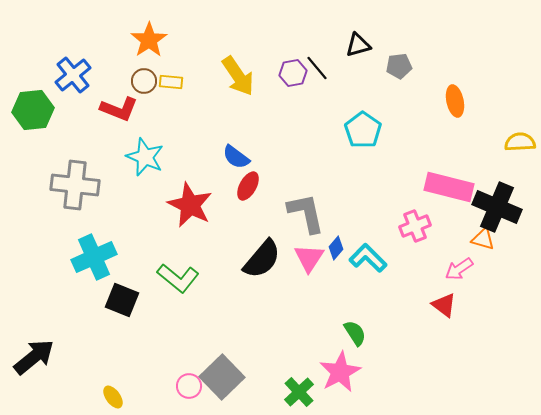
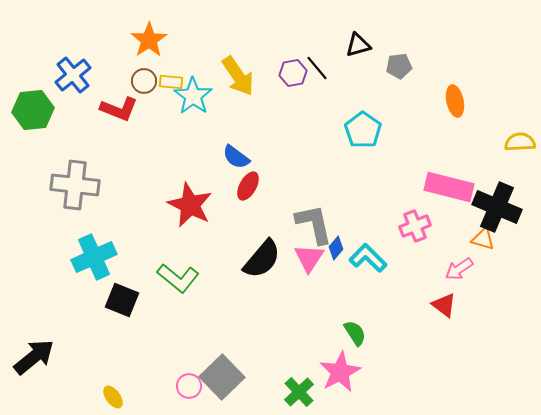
cyan star: moved 48 px right, 61 px up; rotated 12 degrees clockwise
gray L-shape: moved 8 px right, 11 px down
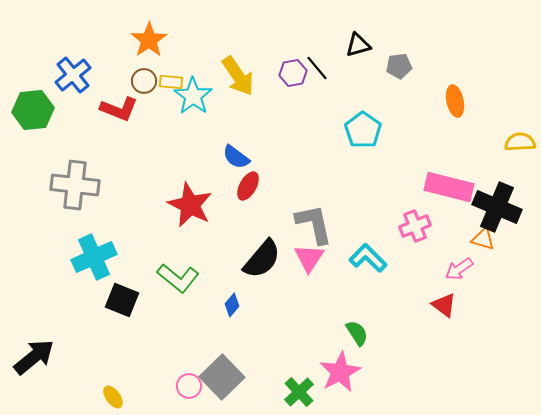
blue diamond: moved 104 px left, 57 px down
green semicircle: moved 2 px right
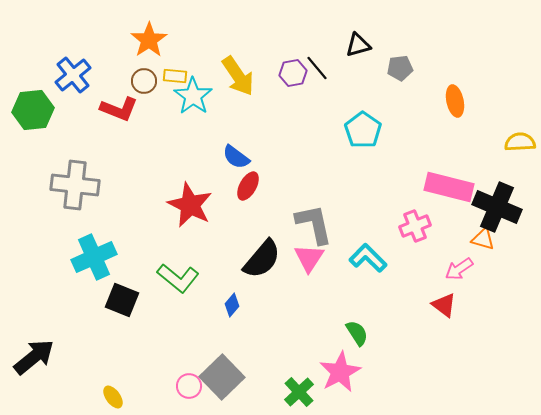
gray pentagon: moved 1 px right, 2 px down
yellow rectangle: moved 4 px right, 6 px up
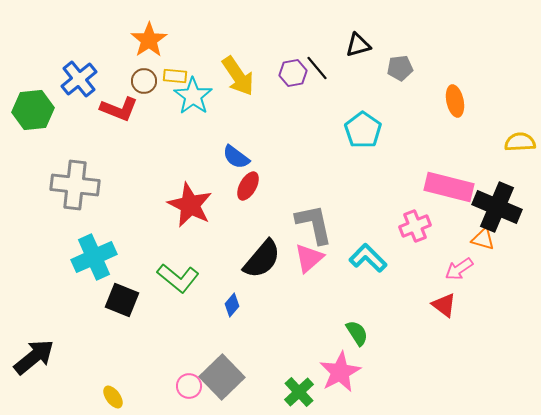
blue cross: moved 6 px right, 4 px down
pink triangle: rotated 16 degrees clockwise
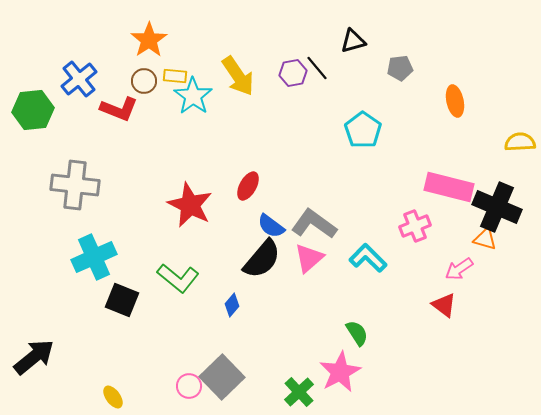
black triangle: moved 5 px left, 4 px up
blue semicircle: moved 35 px right, 69 px down
gray L-shape: rotated 42 degrees counterclockwise
orange triangle: moved 2 px right
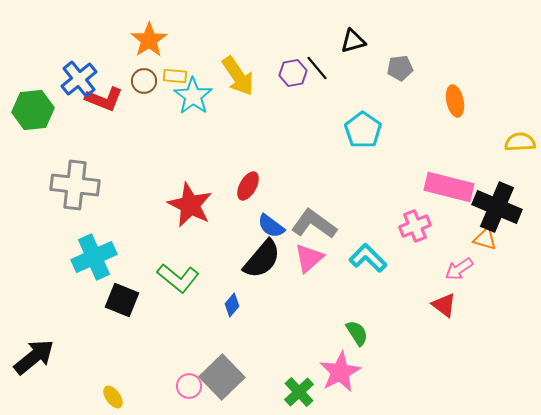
red L-shape: moved 15 px left, 10 px up
